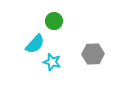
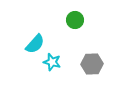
green circle: moved 21 px right, 1 px up
gray hexagon: moved 1 px left, 10 px down
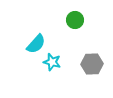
cyan semicircle: moved 1 px right
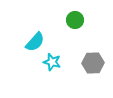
cyan semicircle: moved 1 px left, 2 px up
gray hexagon: moved 1 px right, 1 px up
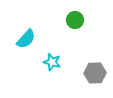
cyan semicircle: moved 9 px left, 3 px up
gray hexagon: moved 2 px right, 10 px down
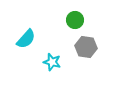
gray hexagon: moved 9 px left, 26 px up; rotated 10 degrees clockwise
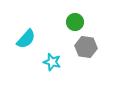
green circle: moved 2 px down
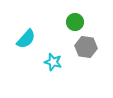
cyan star: moved 1 px right
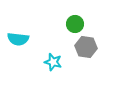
green circle: moved 2 px down
cyan semicircle: moved 8 px left; rotated 55 degrees clockwise
